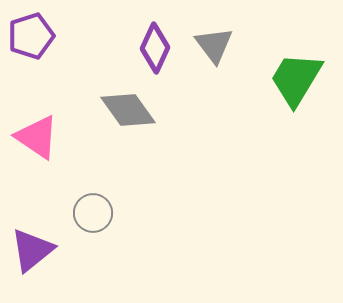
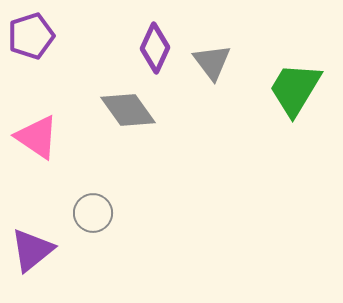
gray triangle: moved 2 px left, 17 px down
green trapezoid: moved 1 px left, 10 px down
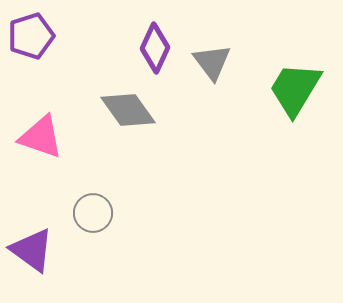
pink triangle: moved 4 px right; rotated 15 degrees counterclockwise
purple triangle: rotated 45 degrees counterclockwise
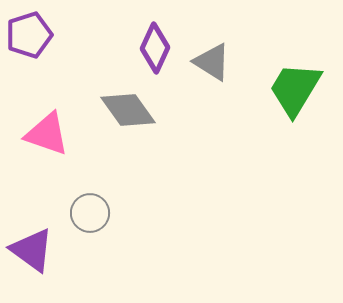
purple pentagon: moved 2 px left, 1 px up
gray triangle: rotated 21 degrees counterclockwise
pink triangle: moved 6 px right, 3 px up
gray circle: moved 3 px left
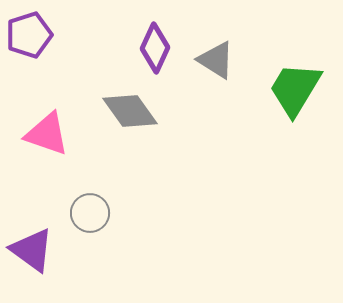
gray triangle: moved 4 px right, 2 px up
gray diamond: moved 2 px right, 1 px down
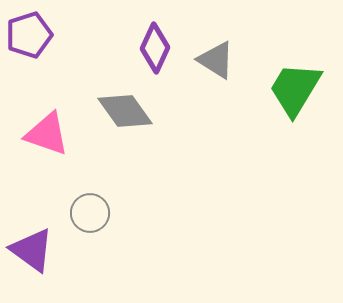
gray diamond: moved 5 px left
